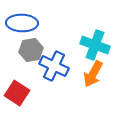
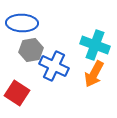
orange arrow: moved 1 px right
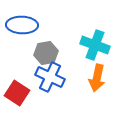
blue ellipse: moved 2 px down
gray hexagon: moved 15 px right, 3 px down
blue cross: moved 4 px left, 11 px down
orange arrow: moved 3 px right, 4 px down; rotated 16 degrees counterclockwise
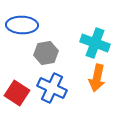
cyan cross: moved 2 px up
blue cross: moved 2 px right, 11 px down
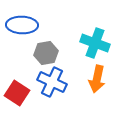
orange arrow: moved 1 px down
blue cross: moved 6 px up
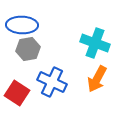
gray hexagon: moved 18 px left, 4 px up
orange arrow: rotated 16 degrees clockwise
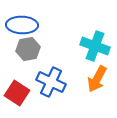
cyan cross: moved 3 px down
blue cross: moved 1 px left
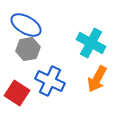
blue ellipse: moved 4 px right; rotated 28 degrees clockwise
cyan cross: moved 4 px left, 3 px up; rotated 8 degrees clockwise
blue cross: moved 1 px left, 1 px up
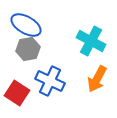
cyan cross: moved 2 px up
